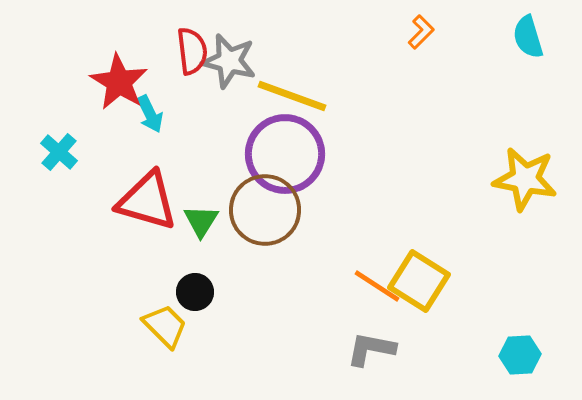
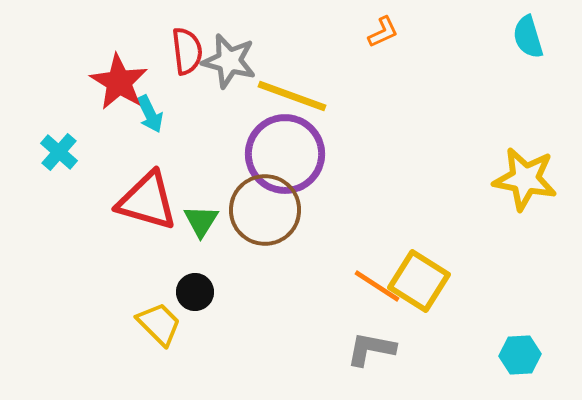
orange L-shape: moved 38 px left; rotated 20 degrees clockwise
red semicircle: moved 5 px left
yellow trapezoid: moved 6 px left, 2 px up
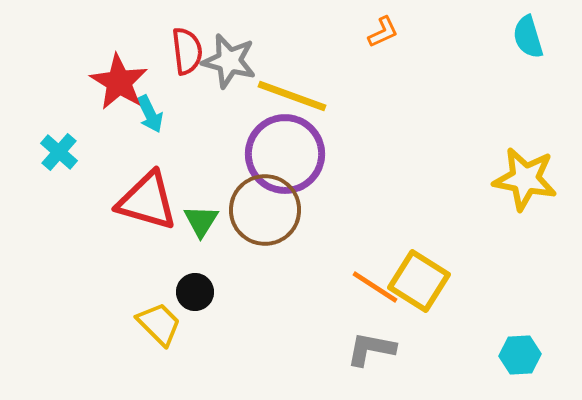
orange line: moved 2 px left, 1 px down
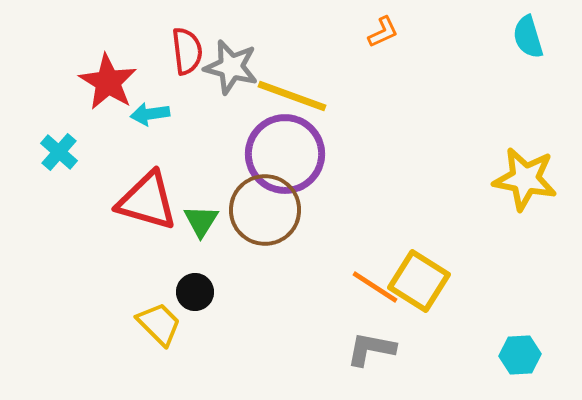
gray star: moved 2 px right, 6 px down
red star: moved 11 px left
cyan arrow: rotated 108 degrees clockwise
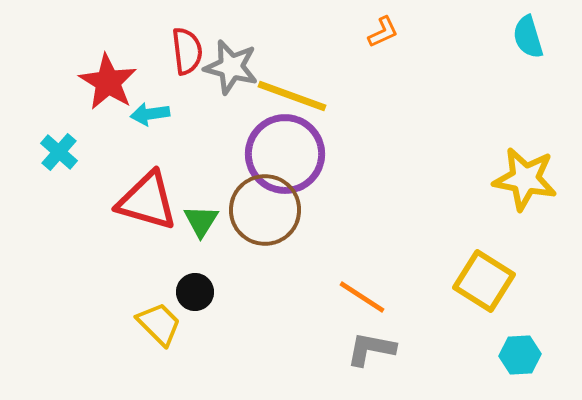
yellow square: moved 65 px right
orange line: moved 13 px left, 10 px down
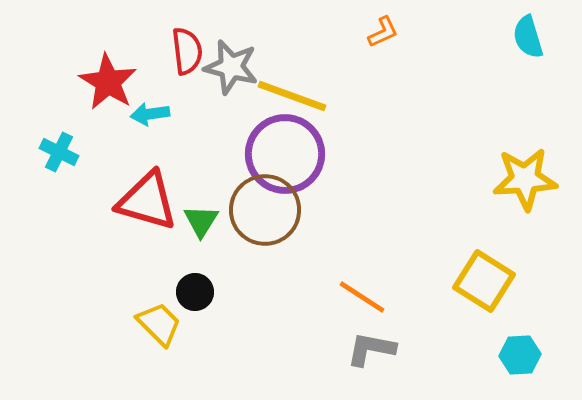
cyan cross: rotated 15 degrees counterclockwise
yellow star: rotated 14 degrees counterclockwise
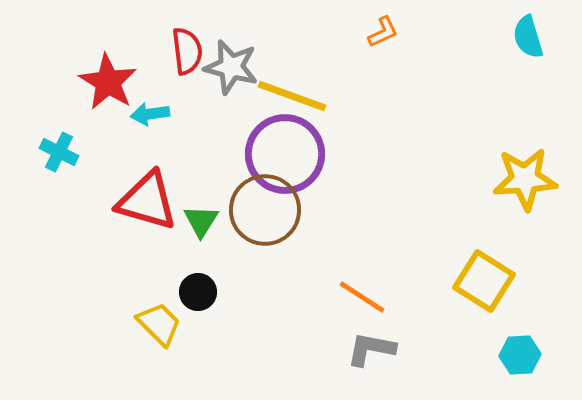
black circle: moved 3 px right
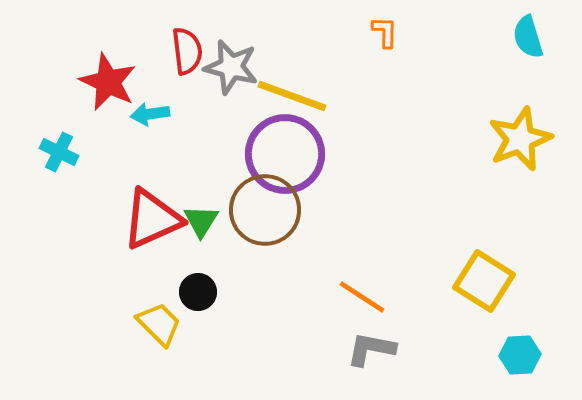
orange L-shape: moved 2 px right; rotated 64 degrees counterclockwise
red star: rotated 6 degrees counterclockwise
yellow star: moved 5 px left, 40 px up; rotated 18 degrees counterclockwise
red triangle: moved 5 px right, 18 px down; rotated 40 degrees counterclockwise
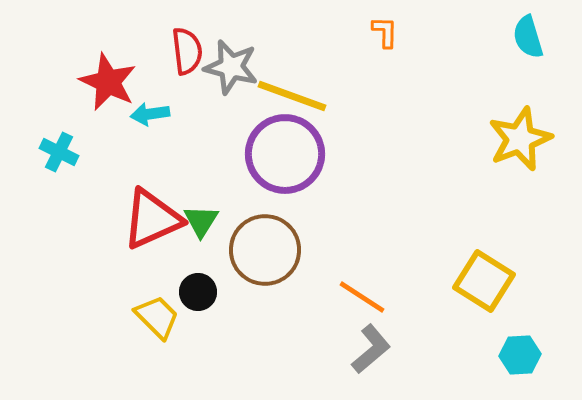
brown circle: moved 40 px down
yellow trapezoid: moved 2 px left, 7 px up
gray L-shape: rotated 129 degrees clockwise
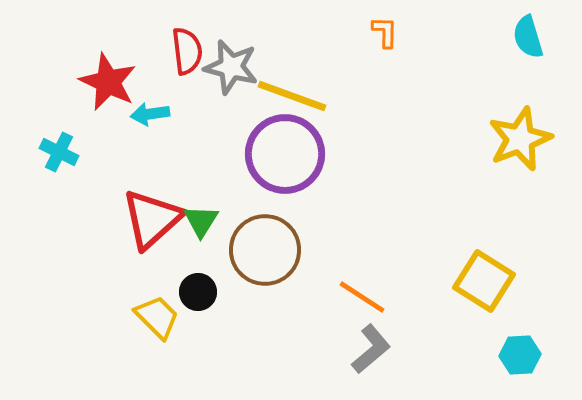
red triangle: rotated 18 degrees counterclockwise
